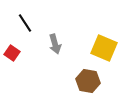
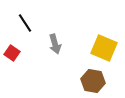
brown hexagon: moved 5 px right
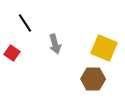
brown hexagon: moved 2 px up; rotated 10 degrees counterclockwise
